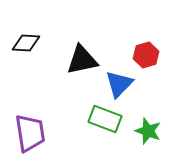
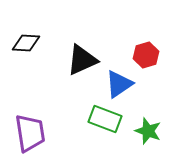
black triangle: rotated 12 degrees counterclockwise
blue triangle: rotated 12 degrees clockwise
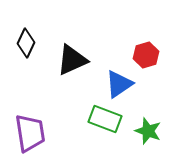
black diamond: rotated 68 degrees counterclockwise
black triangle: moved 10 px left
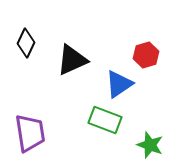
green rectangle: moved 1 px down
green star: moved 2 px right, 14 px down
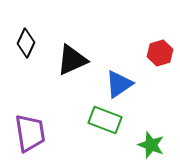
red hexagon: moved 14 px right, 2 px up
green star: moved 1 px right
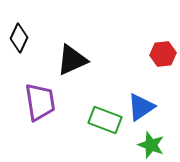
black diamond: moved 7 px left, 5 px up
red hexagon: moved 3 px right, 1 px down; rotated 10 degrees clockwise
blue triangle: moved 22 px right, 23 px down
purple trapezoid: moved 10 px right, 31 px up
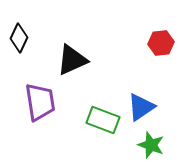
red hexagon: moved 2 px left, 11 px up
green rectangle: moved 2 px left
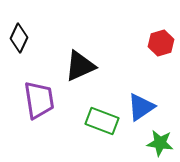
red hexagon: rotated 10 degrees counterclockwise
black triangle: moved 8 px right, 6 px down
purple trapezoid: moved 1 px left, 2 px up
green rectangle: moved 1 px left, 1 px down
green star: moved 9 px right, 2 px up; rotated 12 degrees counterclockwise
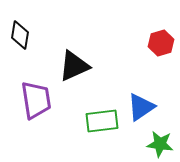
black diamond: moved 1 px right, 3 px up; rotated 16 degrees counterclockwise
black triangle: moved 6 px left
purple trapezoid: moved 3 px left
green rectangle: rotated 28 degrees counterclockwise
green star: moved 1 px down
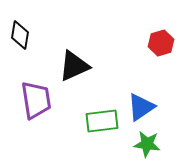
green star: moved 13 px left
